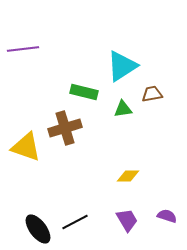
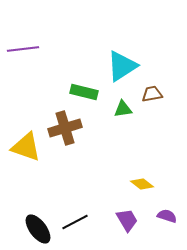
yellow diamond: moved 14 px right, 8 px down; rotated 40 degrees clockwise
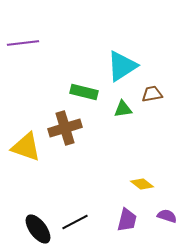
purple line: moved 6 px up
purple trapezoid: rotated 45 degrees clockwise
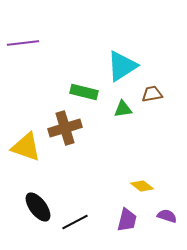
yellow diamond: moved 2 px down
black ellipse: moved 22 px up
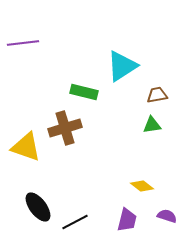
brown trapezoid: moved 5 px right, 1 px down
green triangle: moved 29 px right, 16 px down
